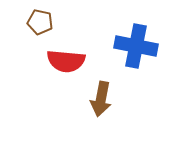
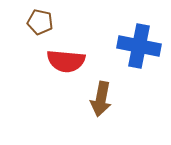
blue cross: moved 3 px right
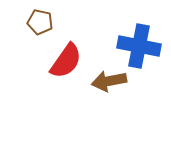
red semicircle: rotated 60 degrees counterclockwise
brown arrow: moved 8 px right, 18 px up; rotated 68 degrees clockwise
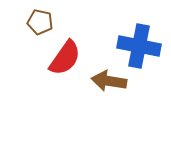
red semicircle: moved 1 px left, 3 px up
brown arrow: rotated 20 degrees clockwise
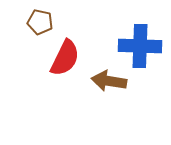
blue cross: moved 1 px right; rotated 9 degrees counterclockwise
red semicircle: rotated 9 degrees counterclockwise
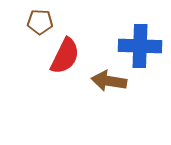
brown pentagon: rotated 10 degrees counterclockwise
red semicircle: moved 2 px up
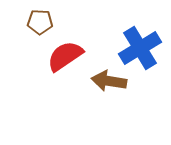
blue cross: moved 2 px down; rotated 33 degrees counterclockwise
red semicircle: rotated 150 degrees counterclockwise
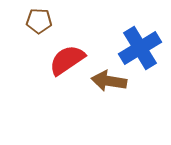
brown pentagon: moved 1 px left, 1 px up
red semicircle: moved 2 px right, 4 px down
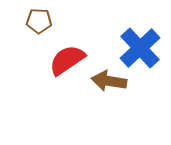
blue cross: rotated 12 degrees counterclockwise
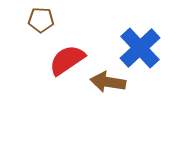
brown pentagon: moved 2 px right, 1 px up
brown arrow: moved 1 px left, 1 px down
